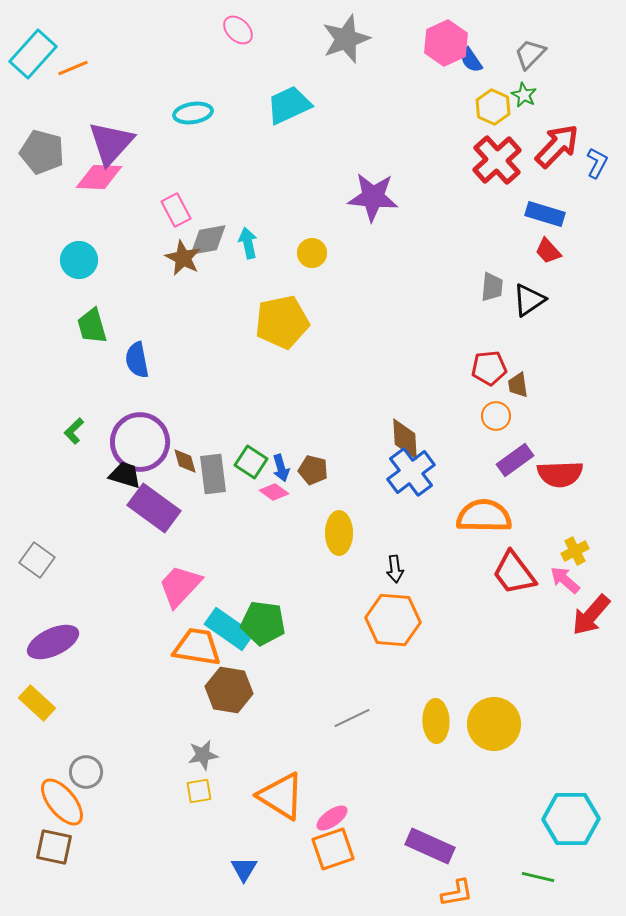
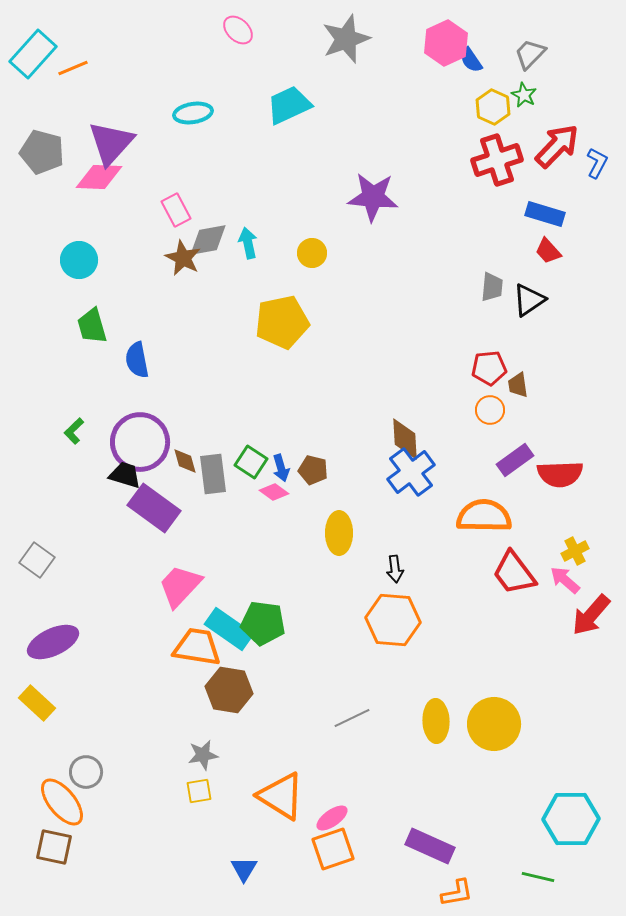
red cross at (497, 160): rotated 24 degrees clockwise
orange circle at (496, 416): moved 6 px left, 6 px up
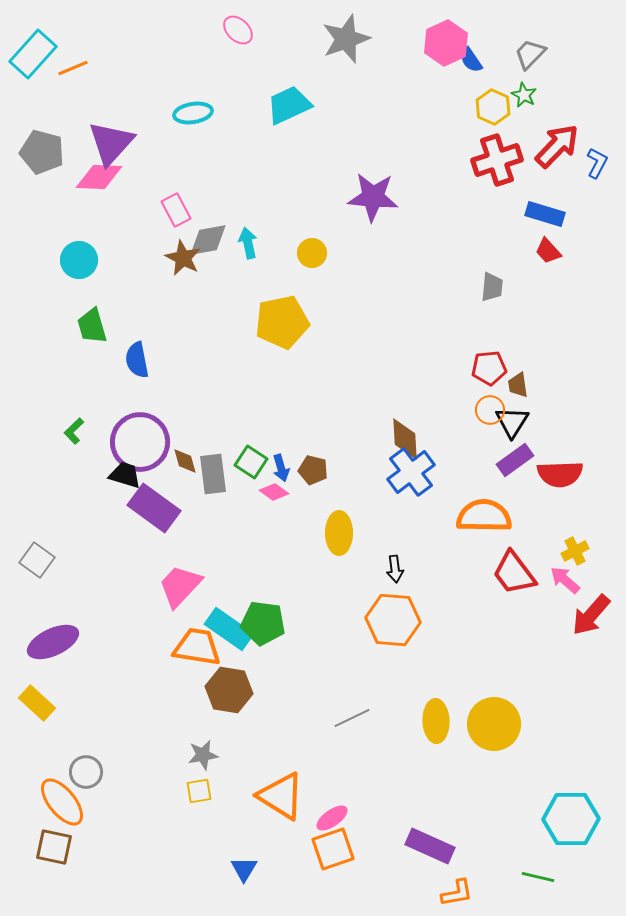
black triangle at (529, 300): moved 17 px left, 122 px down; rotated 24 degrees counterclockwise
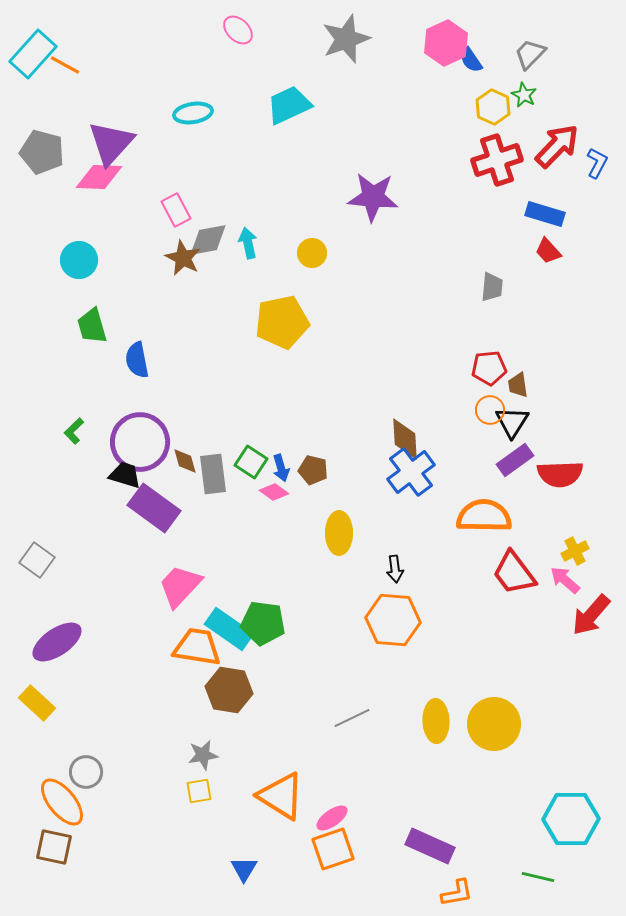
orange line at (73, 68): moved 8 px left, 3 px up; rotated 52 degrees clockwise
purple ellipse at (53, 642): moved 4 px right; rotated 9 degrees counterclockwise
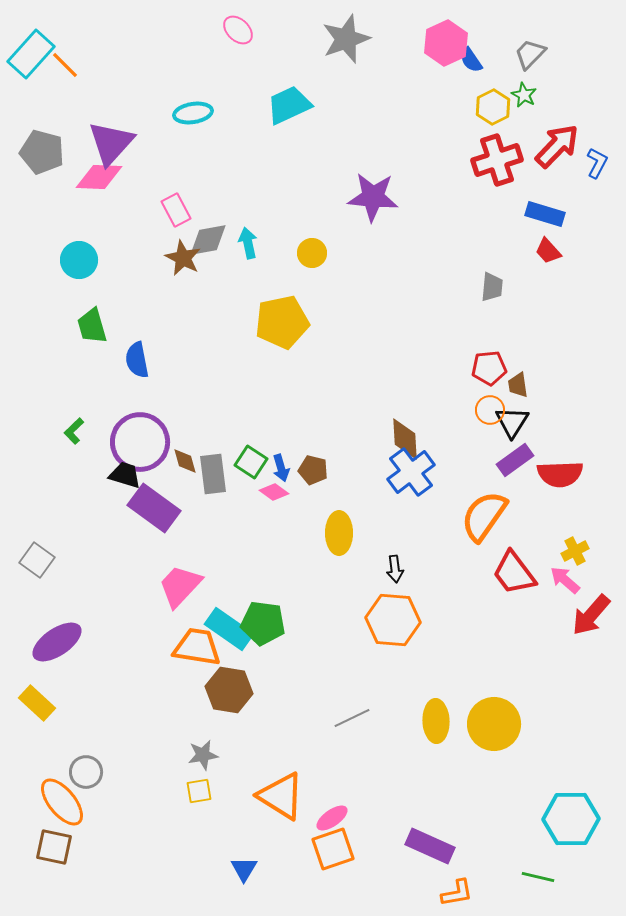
cyan rectangle at (33, 54): moved 2 px left
orange line at (65, 65): rotated 16 degrees clockwise
yellow hexagon at (493, 107): rotated 8 degrees clockwise
orange semicircle at (484, 516): rotated 56 degrees counterclockwise
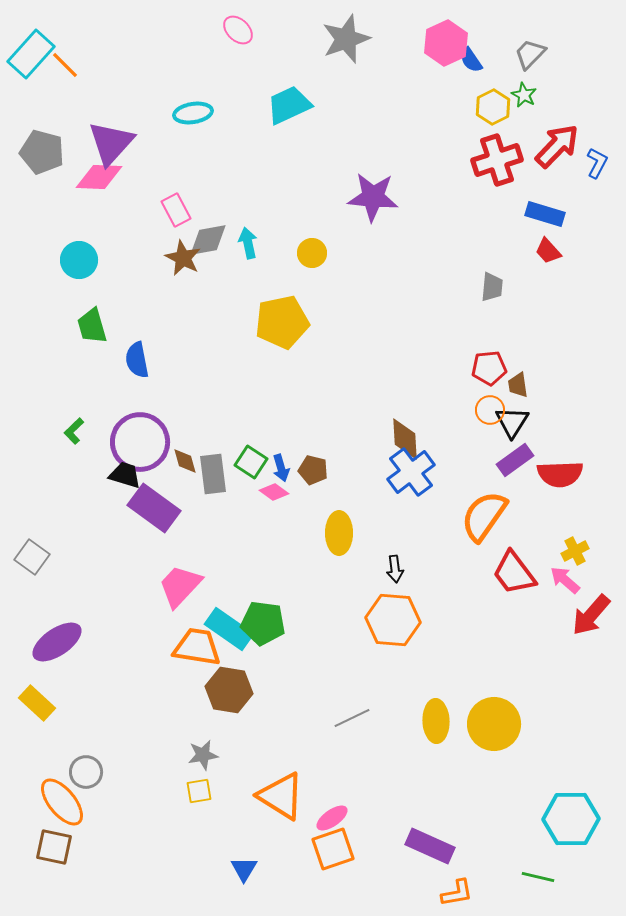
gray square at (37, 560): moved 5 px left, 3 px up
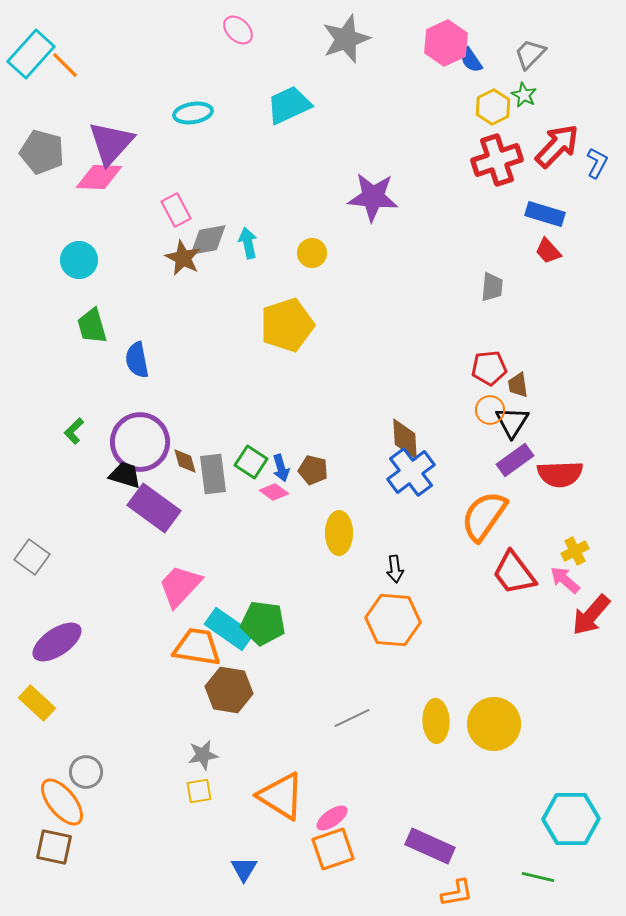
yellow pentagon at (282, 322): moved 5 px right, 3 px down; rotated 6 degrees counterclockwise
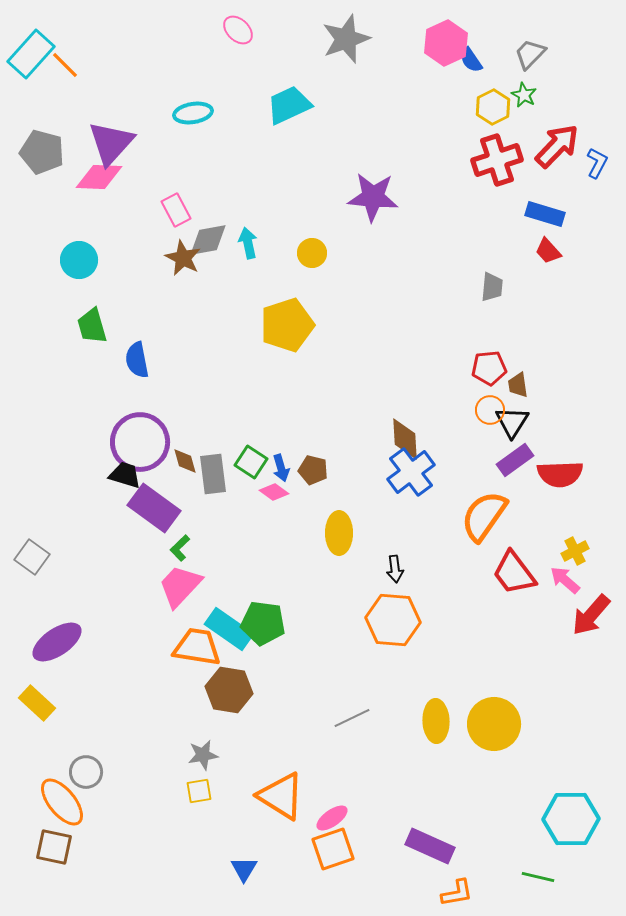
green L-shape at (74, 431): moved 106 px right, 117 px down
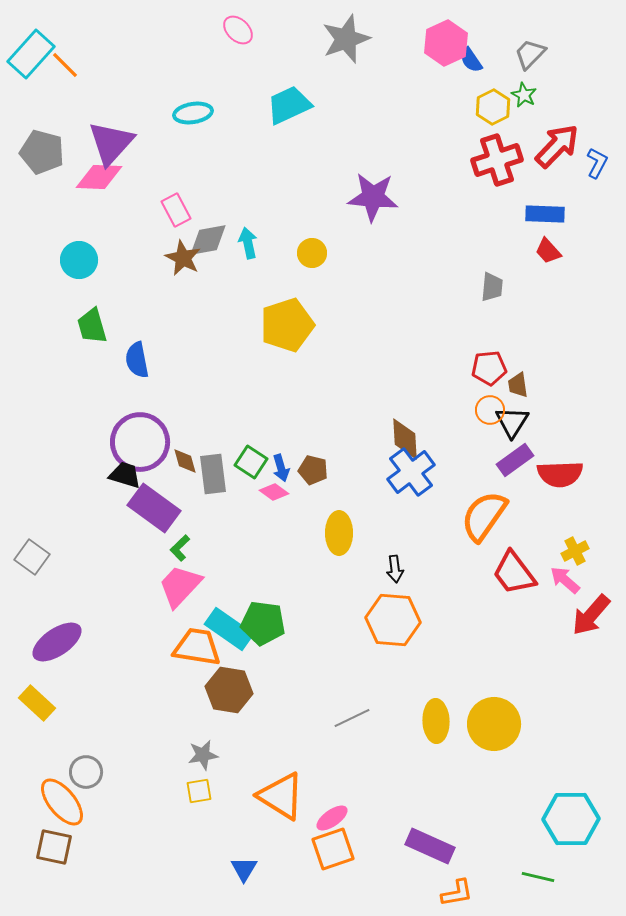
blue rectangle at (545, 214): rotated 15 degrees counterclockwise
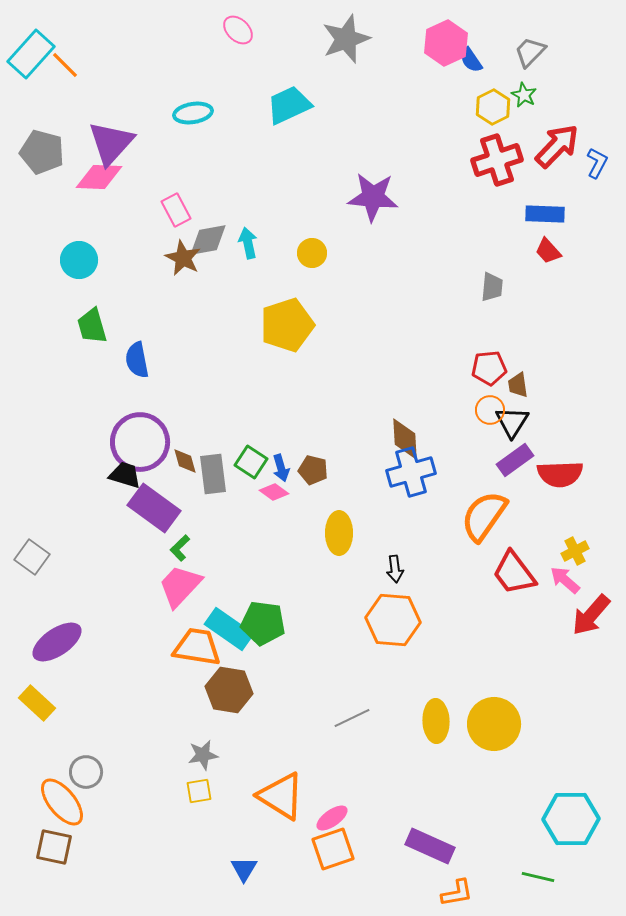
gray trapezoid at (530, 54): moved 2 px up
blue cross at (411, 472): rotated 21 degrees clockwise
